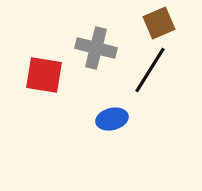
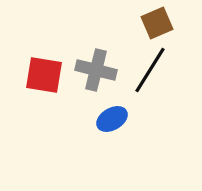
brown square: moved 2 px left
gray cross: moved 22 px down
blue ellipse: rotated 16 degrees counterclockwise
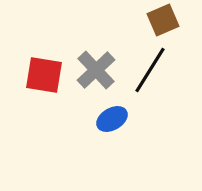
brown square: moved 6 px right, 3 px up
gray cross: rotated 33 degrees clockwise
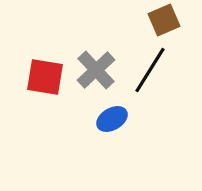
brown square: moved 1 px right
red square: moved 1 px right, 2 px down
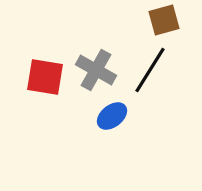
brown square: rotated 8 degrees clockwise
gray cross: rotated 18 degrees counterclockwise
blue ellipse: moved 3 px up; rotated 8 degrees counterclockwise
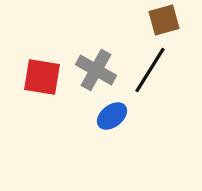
red square: moved 3 px left
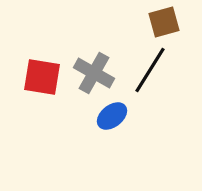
brown square: moved 2 px down
gray cross: moved 2 px left, 3 px down
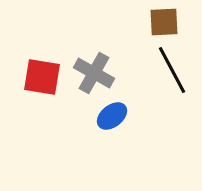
brown square: rotated 12 degrees clockwise
black line: moved 22 px right; rotated 60 degrees counterclockwise
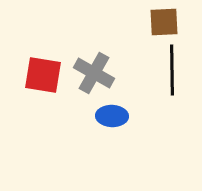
black line: rotated 27 degrees clockwise
red square: moved 1 px right, 2 px up
blue ellipse: rotated 40 degrees clockwise
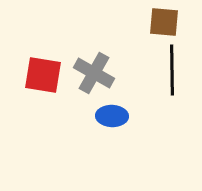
brown square: rotated 8 degrees clockwise
